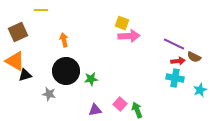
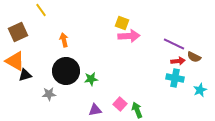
yellow line: rotated 56 degrees clockwise
gray star: rotated 16 degrees counterclockwise
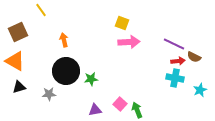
pink arrow: moved 6 px down
black triangle: moved 6 px left, 12 px down
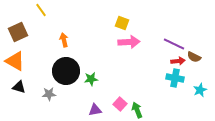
black triangle: rotated 32 degrees clockwise
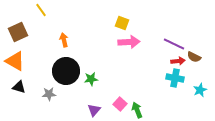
purple triangle: moved 1 px left; rotated 40 degrees counterclockwise
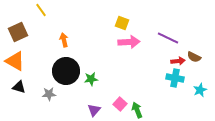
purple line: moved 6 px left, 6 px up
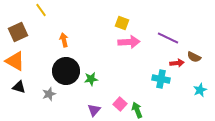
red arrow: moved 1 px left, 2 px down
cyan cross: moved 14 px left, 1 px down
gray star: rotated 16 degrees counterclockwise
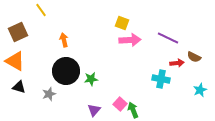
pink arrow: moved 1 px right, 2 px up
green arrow: moved 4 px left
